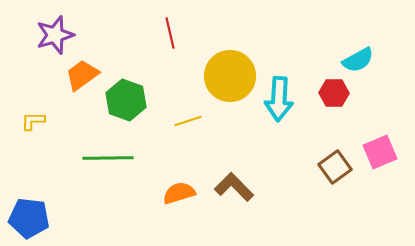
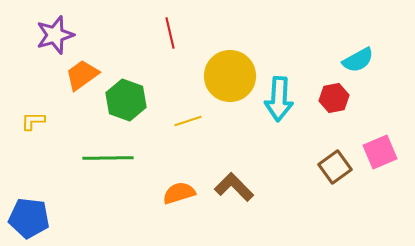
red hexagon: moved 5 px down; rotated 12 degrees counterclockwise
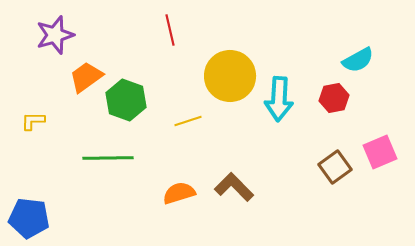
red line: moved 3 px up
orange trapezoid: moved 4 px right, 2 px down
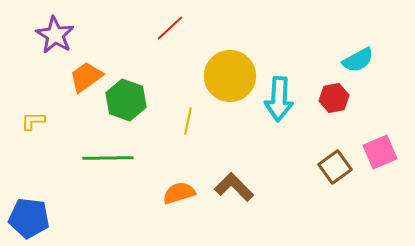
red line: moved 2 px up; rotated 60 degrees clockwise
purple star: rotated 24 degrees counterclockwise
yellow line: rotated 60 degrees counterclockwise
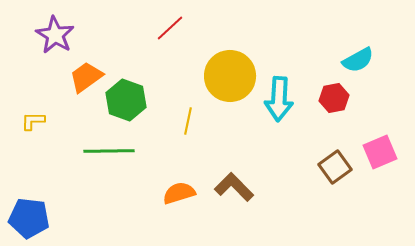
green line: moved 1 px right, 7 px up
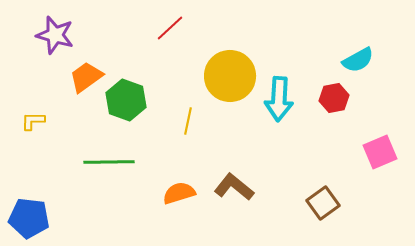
purple star: rotated 15 degrees counterclockwise
green line: moved 11 px down
brown square: moved 12 px left, 36 px down
brown L-shape: rotated 6 degrees counterclockwise
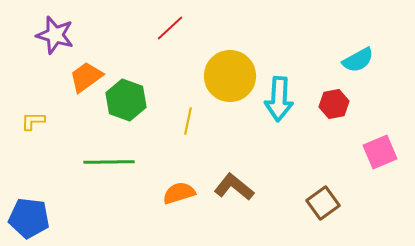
red hexagon: moved 6 px down
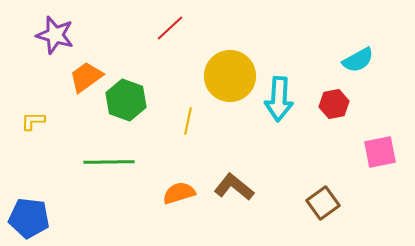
pink square: rotated 12 degrees clockwise
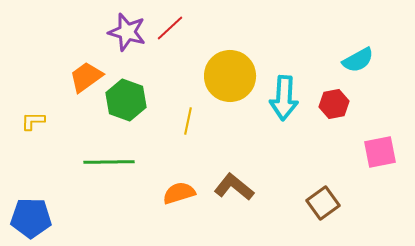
purple star: moved 72 px right, 3 px up
cyan arrow: moved 5 px right, 1 px up
blue pentagon: moved 2 px right; rotated 6 degrees counterclockwise
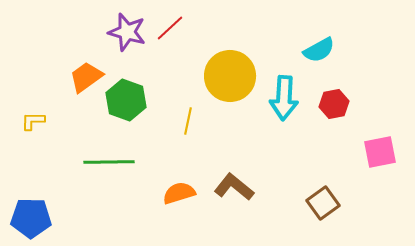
cyan semicircle: moved 39 px left, 10 px up
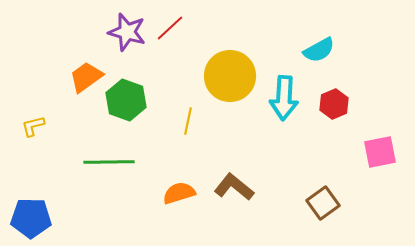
red hexagon: rotated 12 degrees counterclockwise
yellow L-shape: moved 5 px down; rotated 15 degrees counterclockwise
